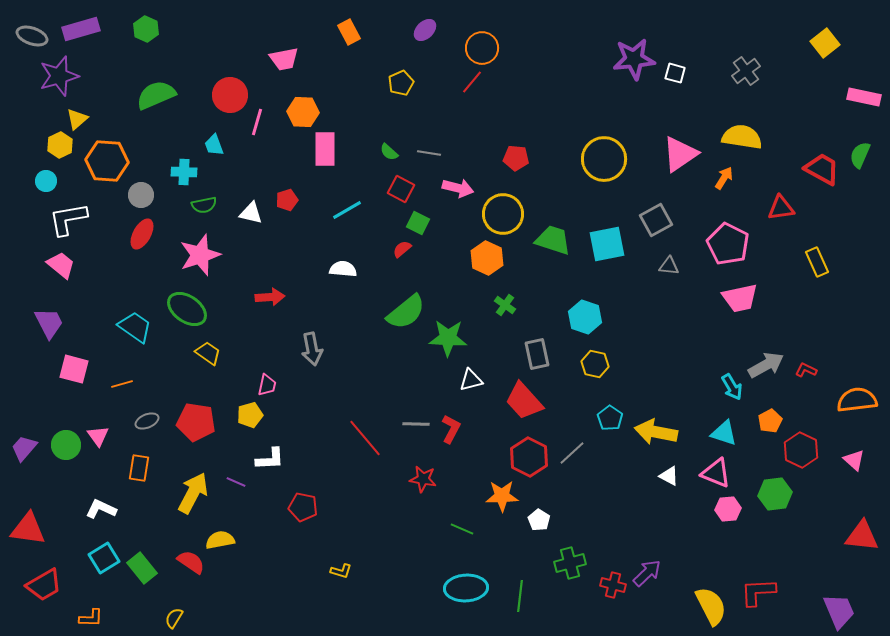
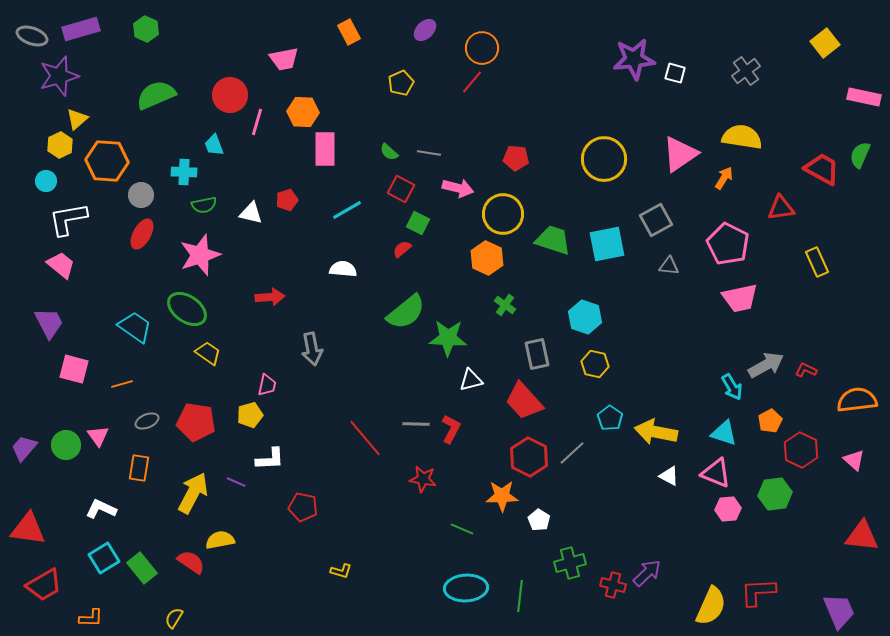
yellow semicircle at (711, 606): rotated 51 degrees clockwise
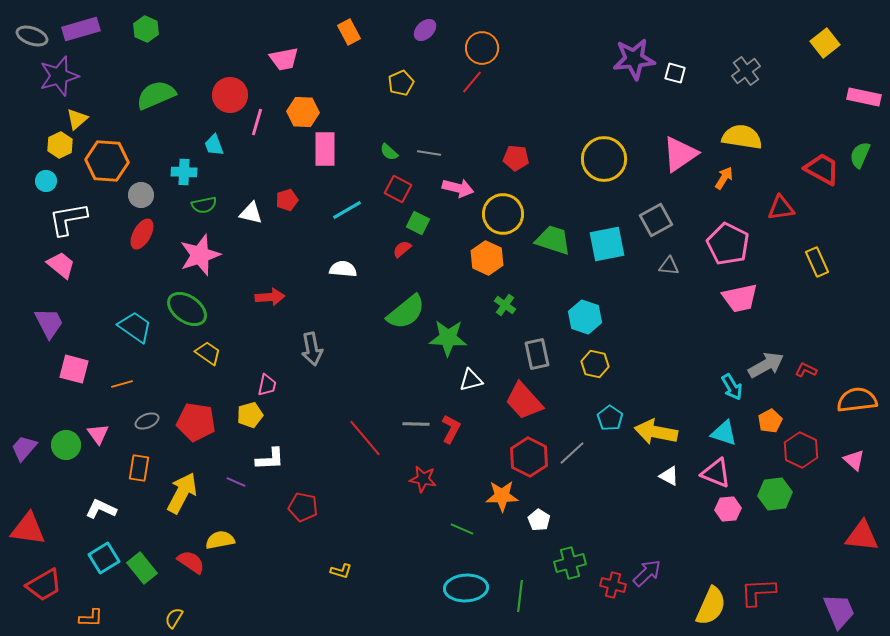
red square at (401, 189): moved 3 px left
pink triangle at (98, 436): moved 2 px up
yellow arrow at (193, 493): moved 11 px left
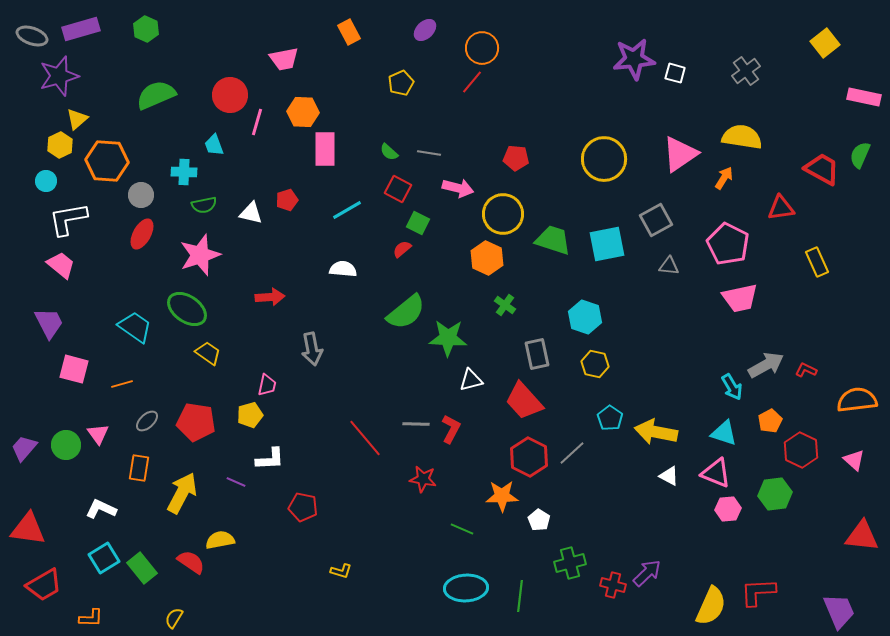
gray ellipse at (147, 421): rotated 20 degrees counterclockwise
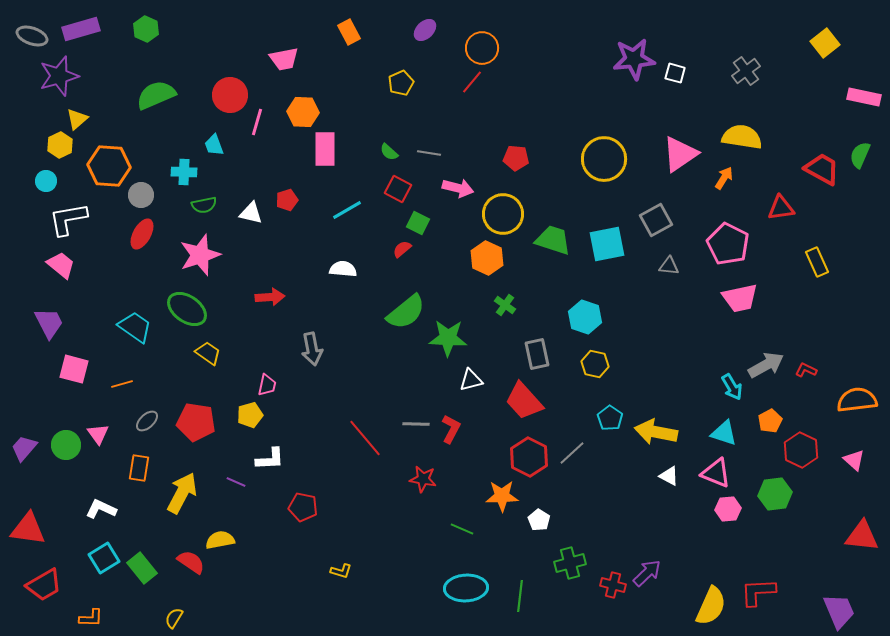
orange hexagon at (107, 161): moved 2 px right, 5 px down
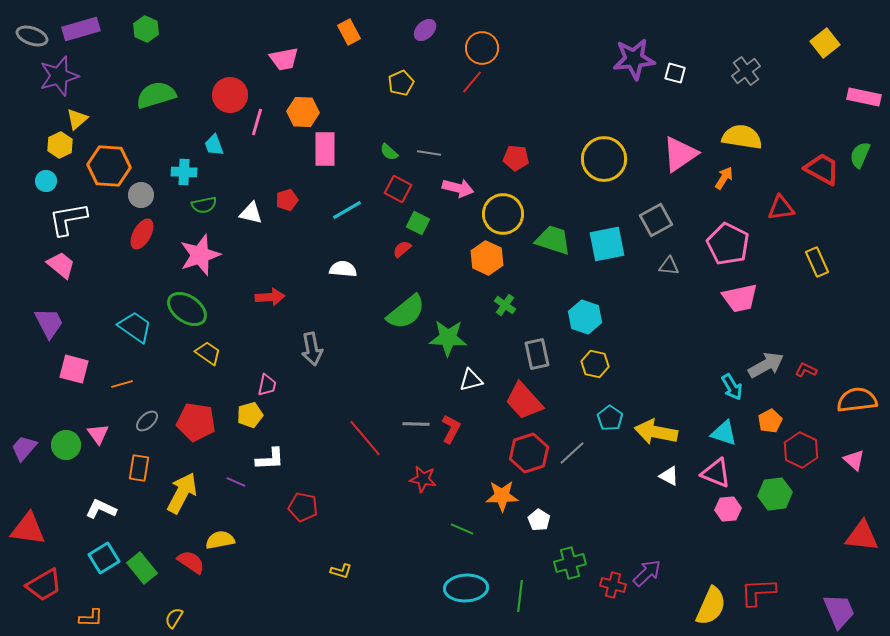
green semicircle at (156, 95): rotated 6 degrees clockwise
red hexagon at (529, 457): moved 4 px up; rotated 15 degrees clockwise
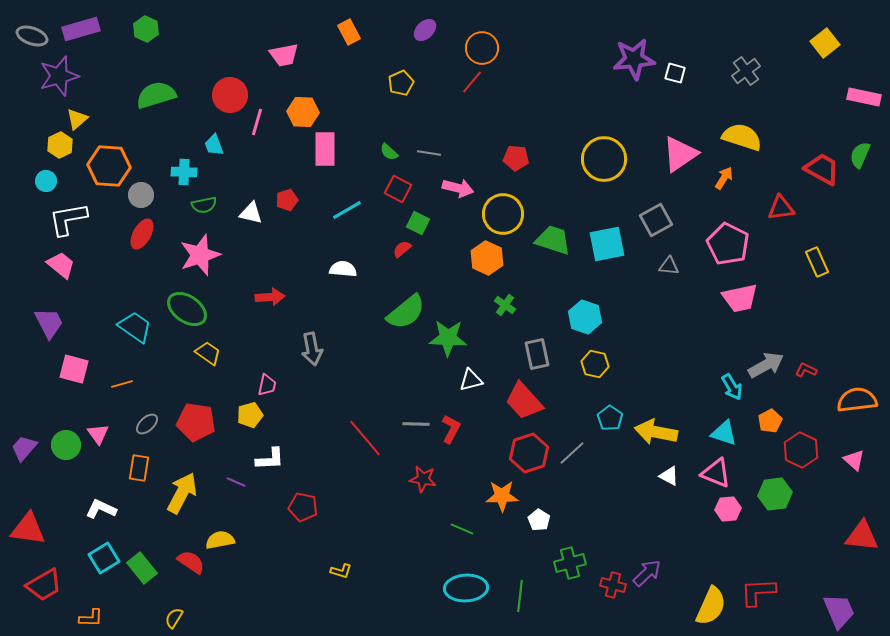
pink trapezoid at (284, 59): moved 4 px up
yellow semicircle at (742, 137): rotated 9 degrees clockwise
gray ellipse at (147, 421): moved 3 px down
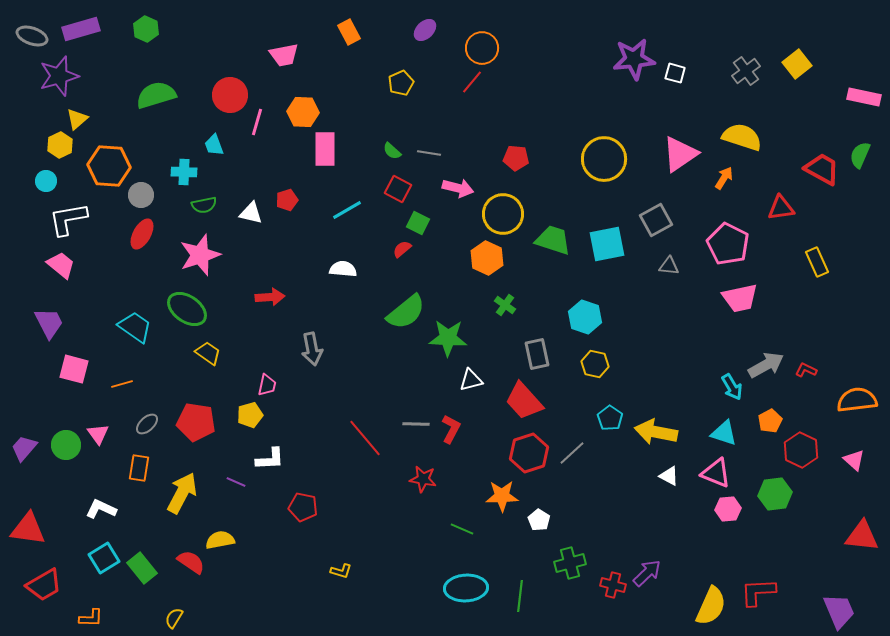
yellow square at (825, 43): moved 28 px left, 21 px down
green semicircle at (389, 152): moved 3 px right, 1 px up
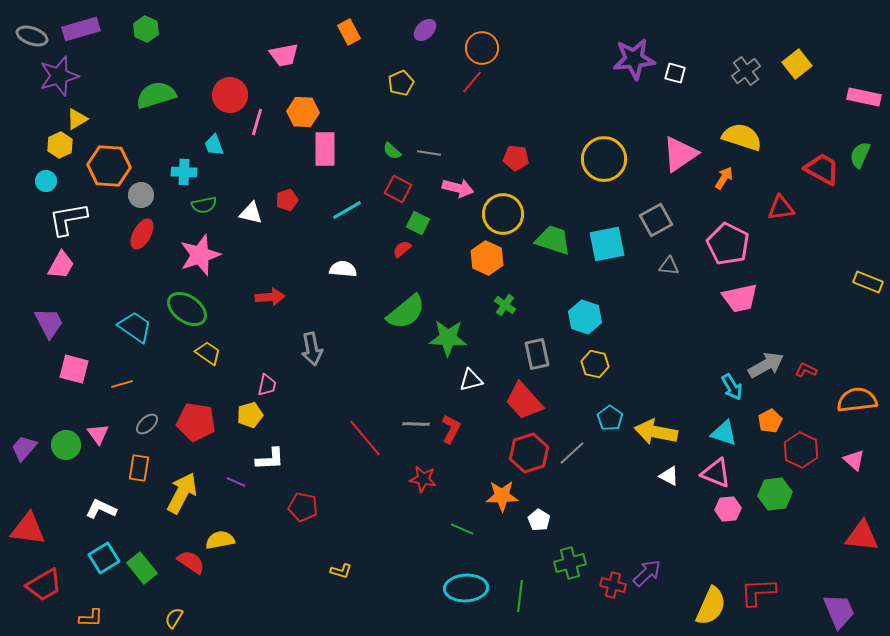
yellow triangle at (77, 119): rotated 10 degrees clockwise
yellow rectangle at (817, 262): moved 51 px right, 20 px down; rotated 44 degrees counterclockwise
pink trapezoid at (61, 265): rotated 80 degrees clockwise
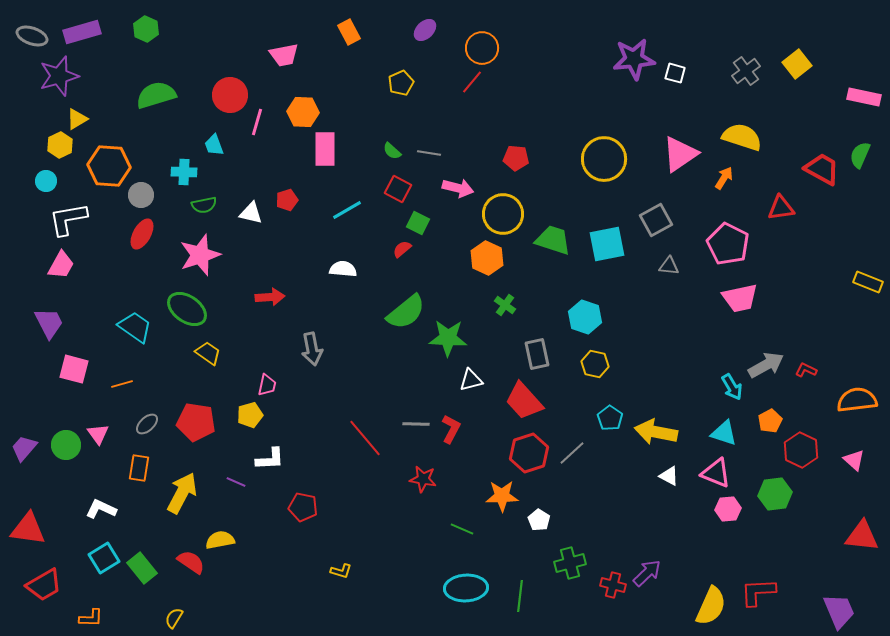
purple rectangle at (81, 29): moved 1 px right, 3 px down
